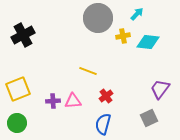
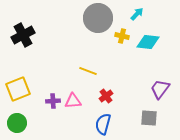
yellow cross: moved 1 px left; rotated 24 degrees clockwise
gray square: rotated 30 degrees clockwise
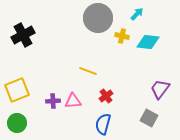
yellow square: moved 1 px left, 1 px down
gray square: rotated 24 degrees clockwise
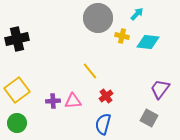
black cross: moved 6 px left, 4 px down; rotated 15 degrees clockwise
yellow line: moved 2 px right; rotated 30 degrees clockwise
yellow square: rotated 15 degrees counterclockwise
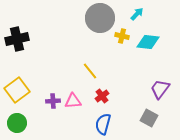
gray circle: moved 2 px right
red cross: moved 4 px left
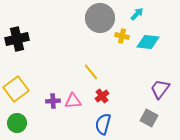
yellow line: moved 1 px right, 1 px down
yellow square: moved 1 px left, 1 px up
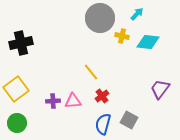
black cross: moved 4 px right, 4 px down
gray square: moved 20 px left, 2 px down
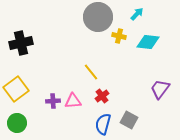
gray circle: moved 2 px left, 1 px up
yellow cross: moved 3 px left
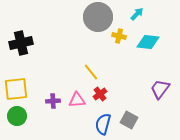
yellow square: rotated 30 degrees clockwise
red cross: moved 2 px left, 2 px up
pink triangle: moved 4 px right, 1 px up
green circle: moved 7 px up
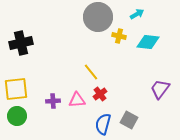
cyan arrow: rotated 16 degrees clockwise
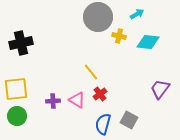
pink triangle: rotated 36 degrees clockwise
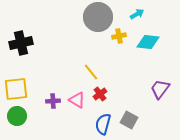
yellow cross: rotated 24 degrees counterclockwise
